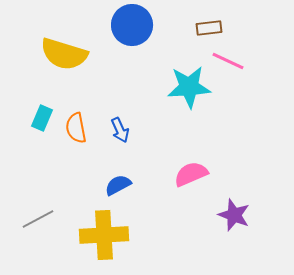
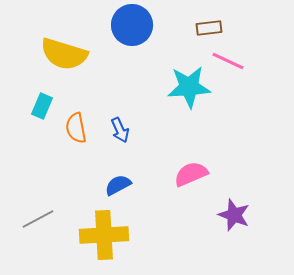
cyan rectangle: moved 12 px up
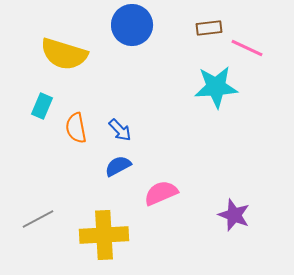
pink line: moved 19 px right, 13 px up
cyan star: moved 27 px right
blue arrow: rotated 20 degrees counterclockwise
pink semicircle: moved 30 px left, 19 px down
blue semicircle: moved 19 px up
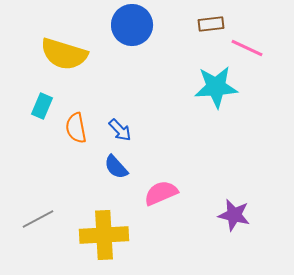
brown rectangle: moved 2 px right, 4 px up
blue semicircle: moved 2 px left, 1 px down; rotated 104 degrees counterclockwise
purple star: rotated 8 degrees counterclockwise
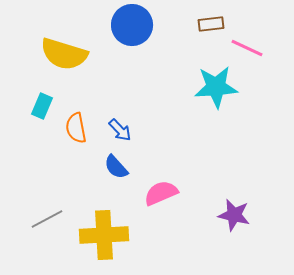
gray line: moved 9 px right
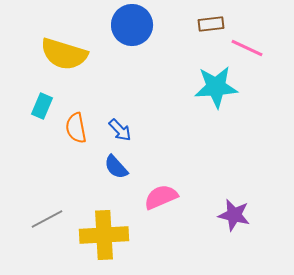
pink semicircle: moved 4 px down
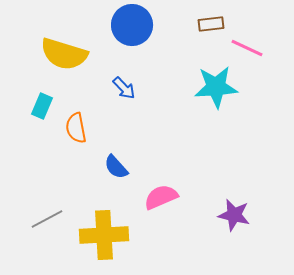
blue arrow: moved 4 px right, 42 px up
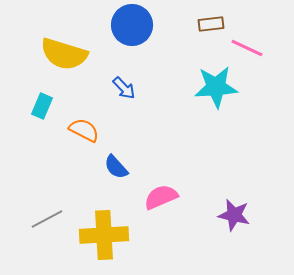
orange semicircle: moved 8 px right, 2 px down; rotated 128 degrees clockwise
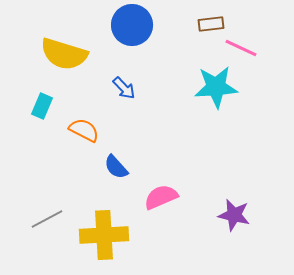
pink line: moved 6 px left
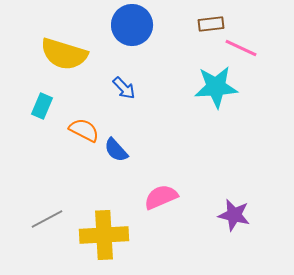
blue semicircle: moved 17 px up
